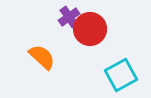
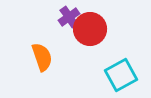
orange semicircle: rotated 28 degrees clockwise
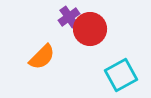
orange semicircle: rotated 64 degrees clockwise
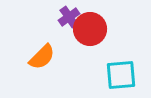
cyan square: rotated 24 degrees clockwise
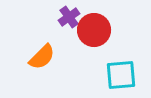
red circle: moved 4 px right, 1 px down
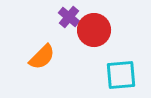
purple cross: rotated 15 degrees counterclockwise
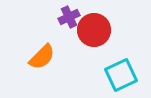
purple cross: rotated 25 degrees clockwise
cyan square: rotated 20 degrees counterclockwise
